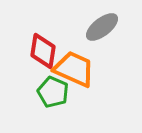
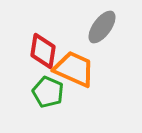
gray ellipse: rotated 16 degrees counterclockwise
green pentagon: moved 5 px left
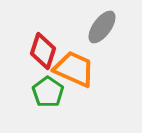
red diamond: rotated 9 degrees clockwise
green pentagon: rotated 12 degrees clockwise
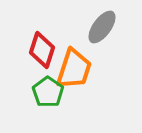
red diamond: moved 1 px left, 1 px up
orange trapezoid: rotated 84 degrees clockwise
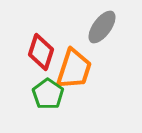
red diamond: moved 1 px left, 2 px down
green pentagon: moved 2 px down
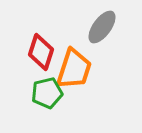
green pentagon: moved 1 px left, 1 px up; rotated 24 degrees clockwise
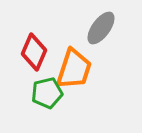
gray ellipse: moved 1 px left, 1 px down
red diamond: moved 7 px left; rotated 6 degrees clockwise
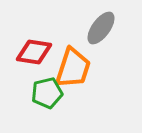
red diamond: rotated 75 degrees clockwise
orange trapezoid: moved 1 px left, 1 px up
